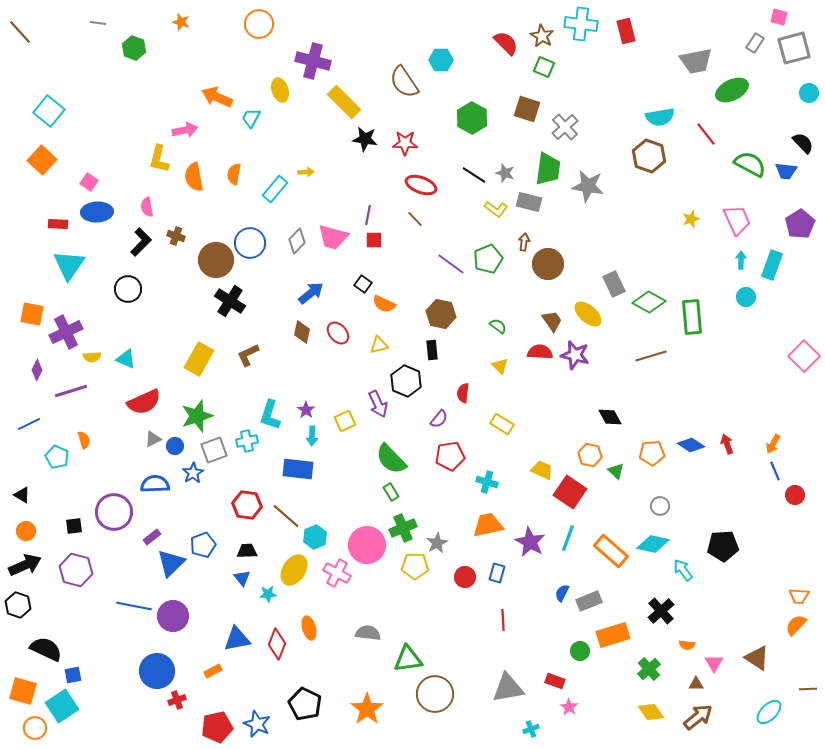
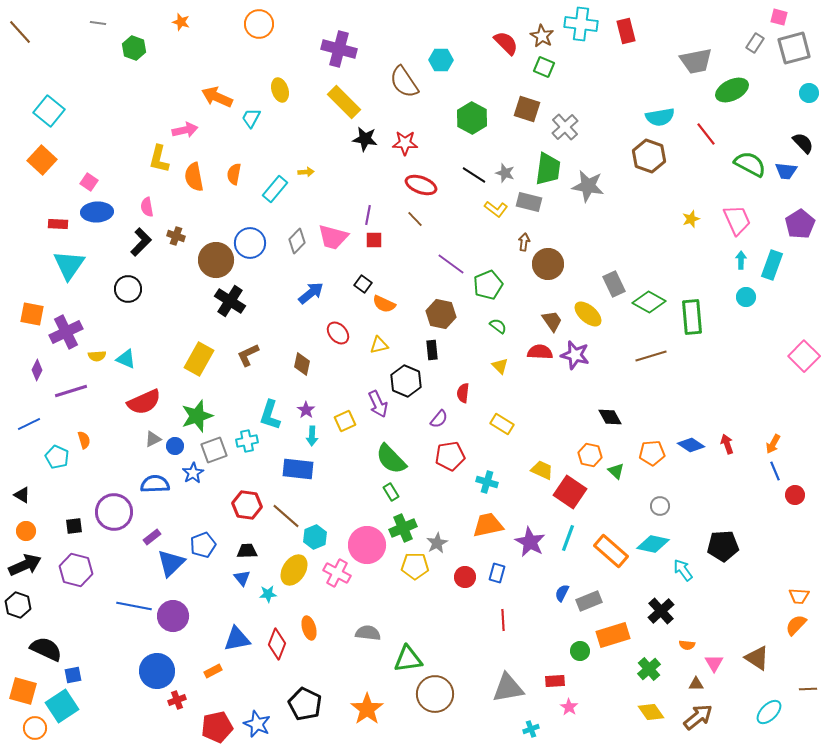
purple cross at (313, 61): moved 26 px right, 12 px up
green pentagon at (488, 259): moved 26 px down
brown diamond at (302, 332): moved 32 px down
yellow semicircle at (92, 357): moved 5 px right, 1 px up
red rectangle at (555, 681): rotated 24 degrees counterclockwise
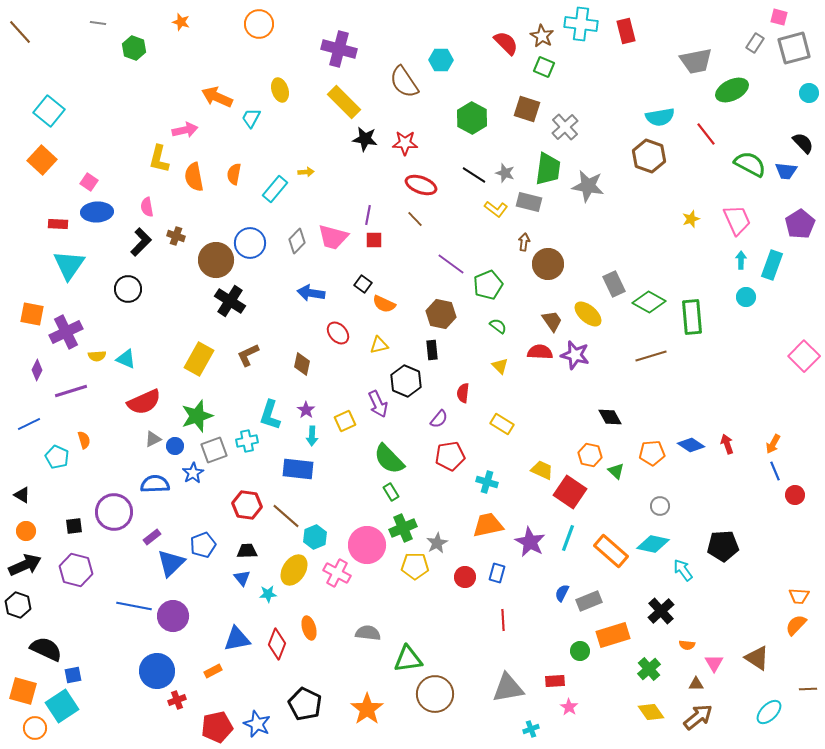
blue arrow at (311, 293): rotated 132 degrees counterclockwise
green semicircle at (391, 459): moved 2 px left
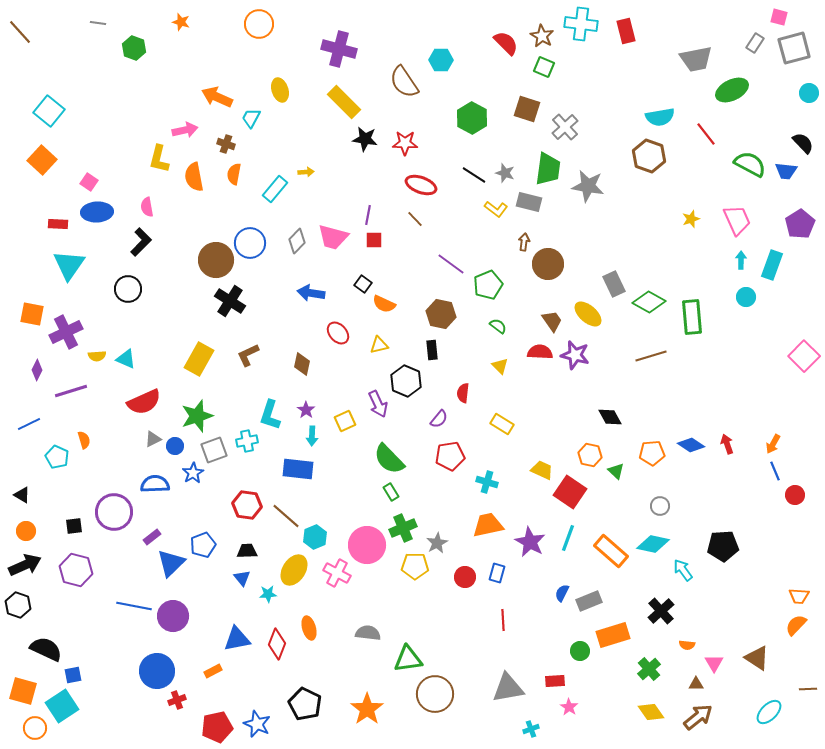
gray trapezoid at (696, 61): moved 2 px up
brown cross at (176, 236): moved 50 px right, 92 px up
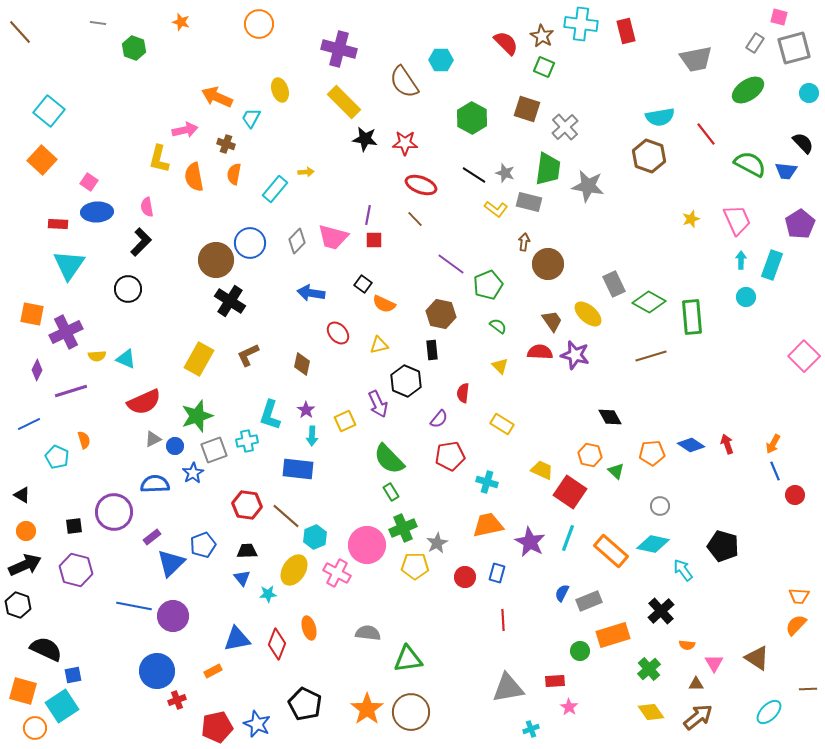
green ellipse at (732, 90): moved 16 px right; rotated 8 degrees counterclockwise
black pentagon at (723, 546): rotated 20 degrees clockwise
brown circle at (435, 694): moved 24 px left, 18 px down
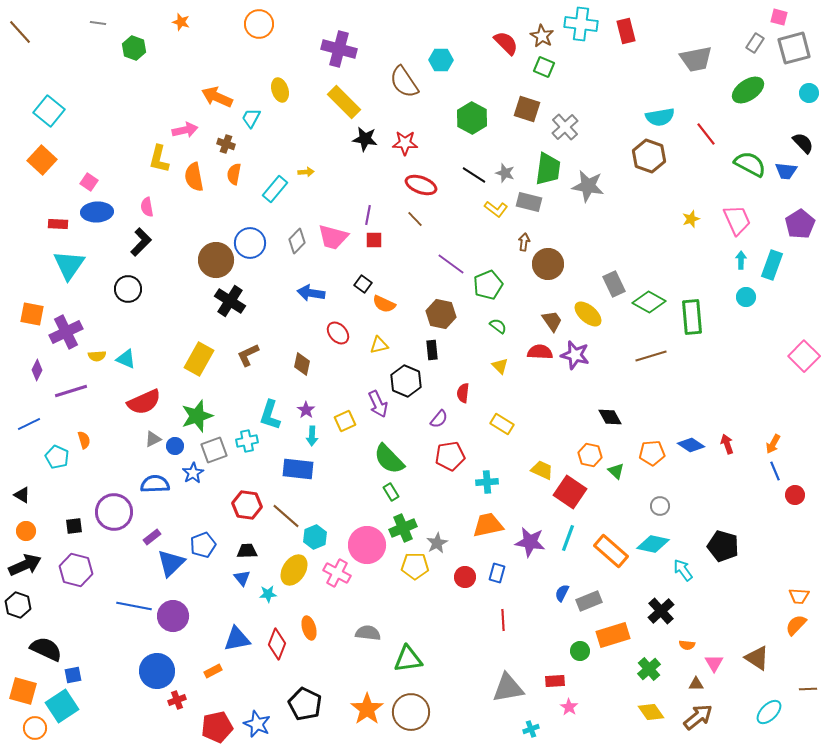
cyan cross at (487, 482): rotated 20 degrees counterclockwise
purple star at (530, 542): rotated 20 degrees counterclockwise
